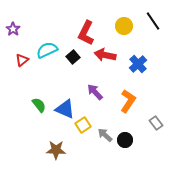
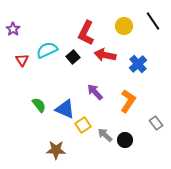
red triangle: rotated 24 degrees counterclockwise
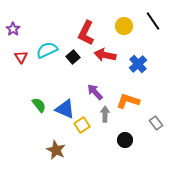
red triangle: moved 1 px left, 3 px up
orange L-shape: rotated 105 degrees counterclockwise
yellow square: moved 1 px left
gray arrow: moved 21 px up; rotated 49 degrees clockwise
brown star: rotated 24 degrees clockwise
